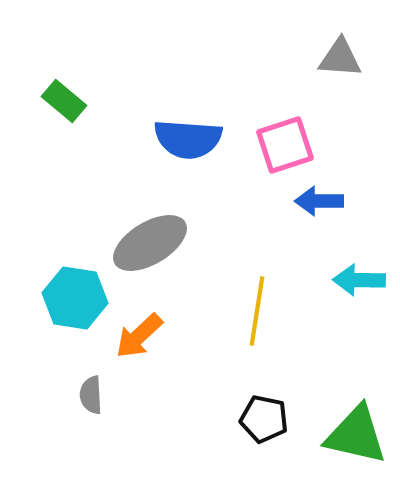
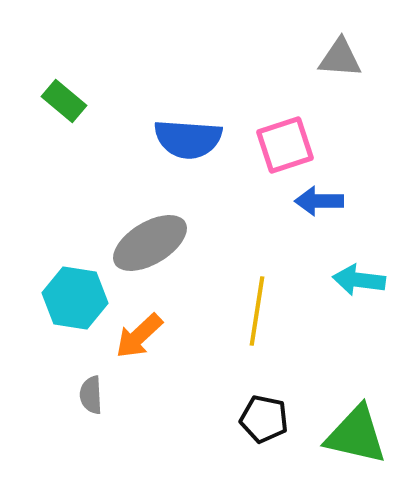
cyan arrow: rotated 6 degrees clockwise
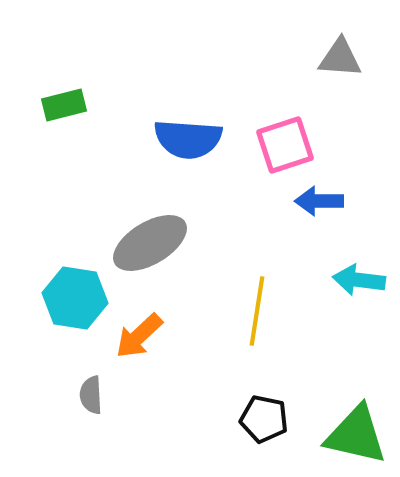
green rectangle: moved 4 px down; rotated 54 degrees counterclockwise
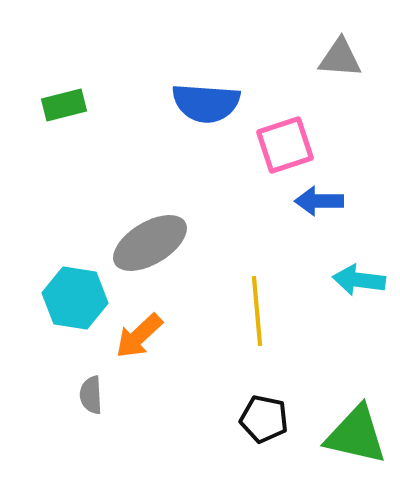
blue semicircle: moved 18 px right, 36 px up
yellow line: rotated 14 degrees counterclockwise
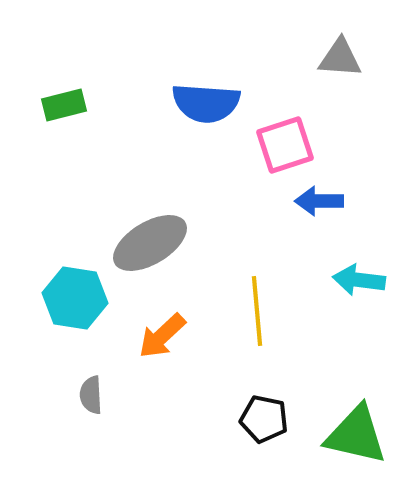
orange arrow: moved 23 px right
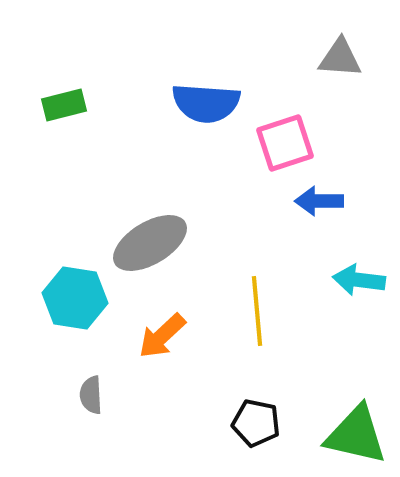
pink square: moved 2 px up
black pentagon: moved 8 px left, 4 px down
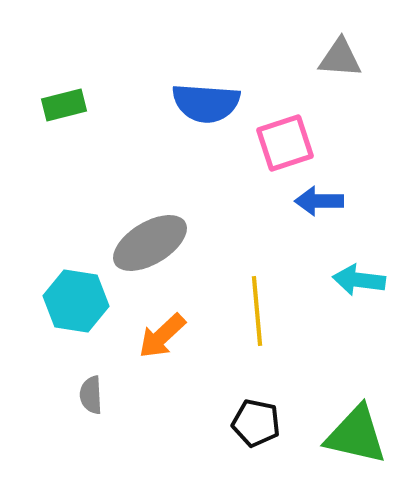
cyan hexagon: moved 1 px right, 3 px down
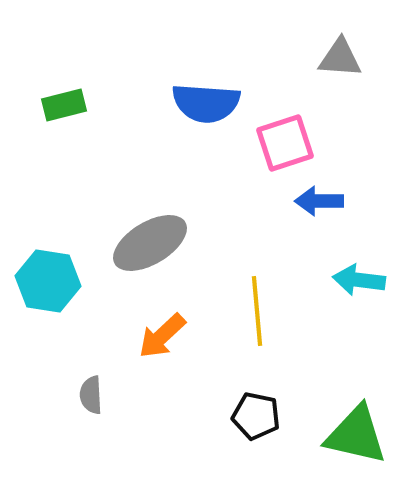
cyan hexagon: moved 28 px left, 20 px up
black pentagon: moved 7 px up
